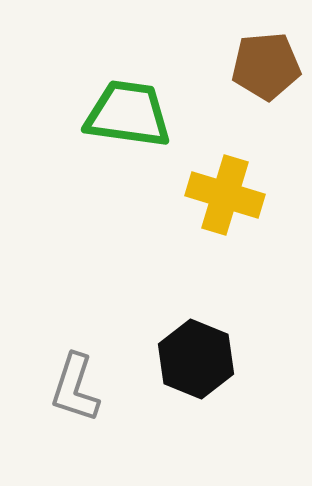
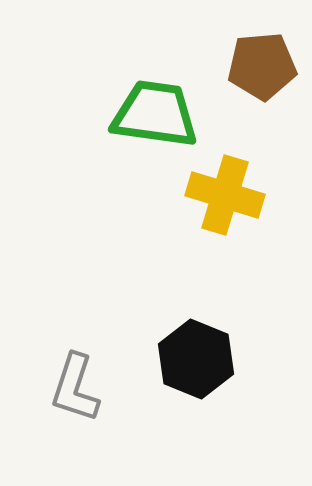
brown pentagon: moved 4 px left
green trapezoid: moved 27 px right
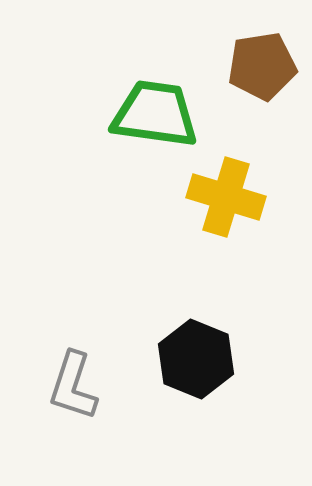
brown pentagon: rotated 4 degrees counterclockwise
yellow cross: moved 1 px right, 2 px down
gray L-shape: moved 2 px left, 2 px up
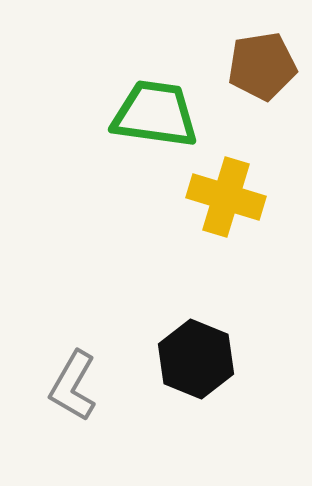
gray L-shape: rotated 12 degrees clockwise
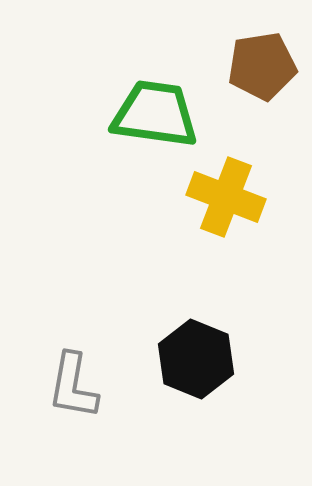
yellow cross: rotated 4 degrees clockwise
gray L-shape: rotated 20 degrees counterclockwise
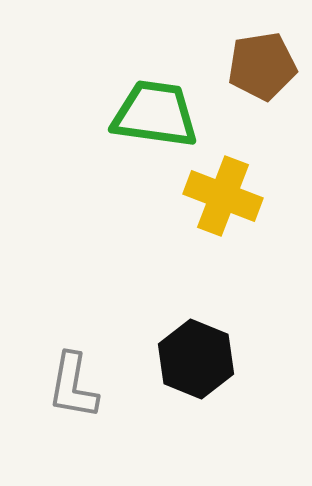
yellow cross: moved 3 px left, 1 px up
